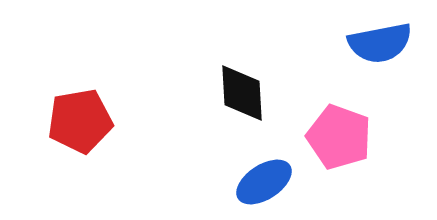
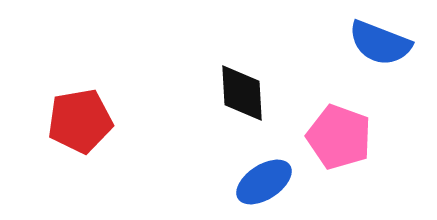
blue semicircle: rotated 32 degrees clockwise
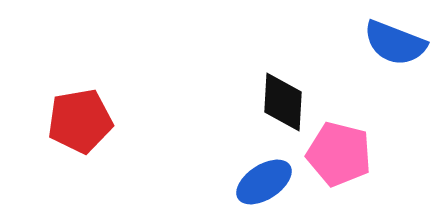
blue semicircle: moved 15 px right
black diamond: moved 41 px right, 9 px down; rotated 6 degrees clockwise
pink pentagon: moved 17 px down; rotated 6 degrees counterclockwise
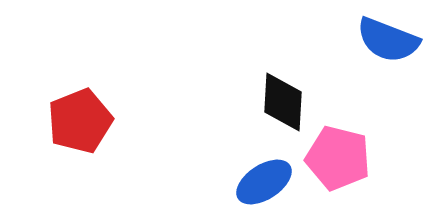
blue semicircle: moved 7 px left, 3 px up
red pentagon: rotated 12 degrees counterclockwise
pink pentagon: moved 1 px left, 4 px down
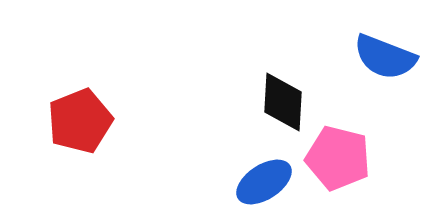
blue semicircle: moved 3 px left, 17 px down
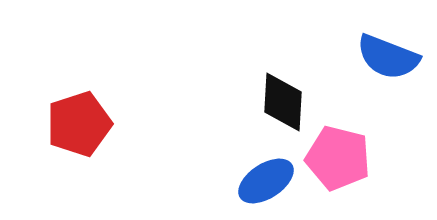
blue semicircle: moved 3 px right
red pentagon: moved 1 px left, 3 px down; rotated 4 degrees clockwise
blue ellipse: moved 2 px right, 1 px up
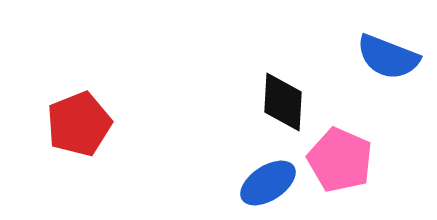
red pentagon: rotated 4 degrees counterclockwise
pink pentagon: moved 2 px right, 2 px down; rotated 10 degrees clockwise
blue ellipse: moved 2 px right, 2 px down
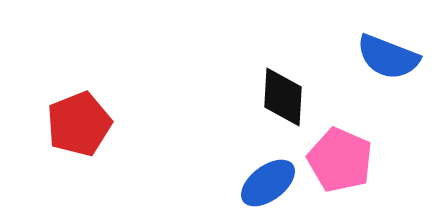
black diamond: moved 5 px up
blue ellipse: rotated 4 degrees counterclockwise
